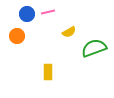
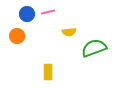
yellow semicircle: rotated 24 degrees clockwise
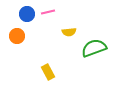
yellow rectangle: rotated 28 degrees counterclockwise
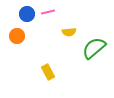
green semicircle: rotated 20 degrees counterclockwise
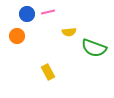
green semicircle: rotated 120 degrees counterclockwise
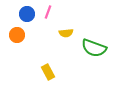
pink line: rotated 56 degrees counterclockwise
yellow semicircle: moved 3 px left, 1 px down
orange circle: moved 1 px up
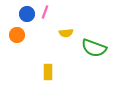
pink line: moved 3 px left
yellow rectangle: rotated 28 degrees clockwise
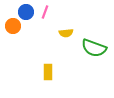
blue circle: moved 1 px left, 2 px up
orange circle: moved 4 px left, 9 px up
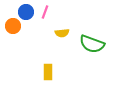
yellow semicircle: moved 4 px left
green semicircle: moved 2 px left, 4 px up
